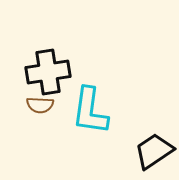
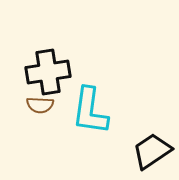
black trapezoid: moved 2 px left
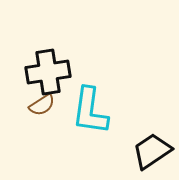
brown semicircle: moved 2 px right; rotated 36 degrees counterclockwise
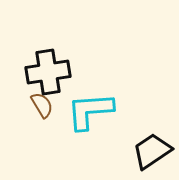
brown semicircle: rotated 88 degrees counterclockwise
cyan L-shape: rotated 78 degrees clockwise
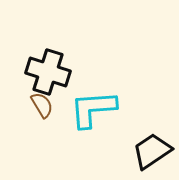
black cross: rotated 27 degrees clockwise
cyan L-shape: moved 3 px right, 2 px up
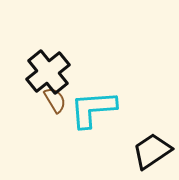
black cross: rotated 33 degrees clockwise
brown semicircle: moved 13 px right, 5 px up
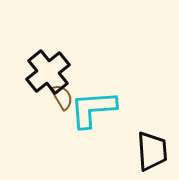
brown semicircle: moved 7 px right, 3 px up
black trapezoid: rotated 120 degrees clockwise
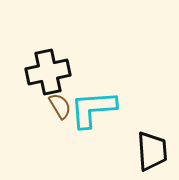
black cross: rotated 27 degrees clockwise
brown semicircle: moved 2 px left, 9 px down
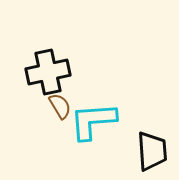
cyan L-shape: moved 12 px down
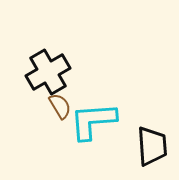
black cross: rotated 18 degrees counterclockwise
black trapezoid: moved 5 px up
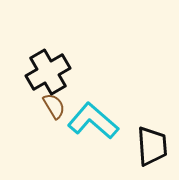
brown semicircle: moved 6 px left
cyan L-shape: rotated 45 degrees clockwise
